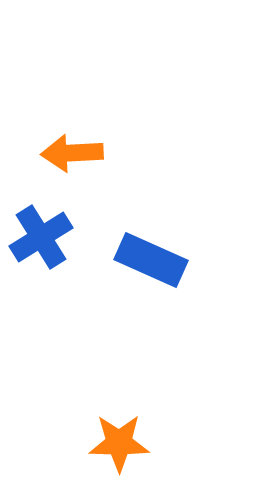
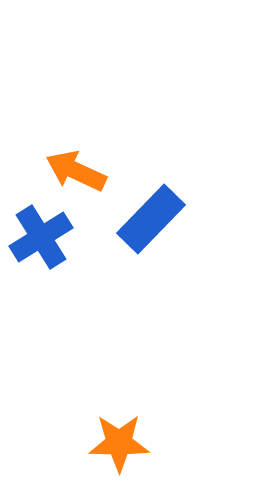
orange arrow: moved 4 px right, 18 px down; rotated 28 degrees clockwise
blue rectangle: moved 41 px up; rotated 70 degrees counterclockwise
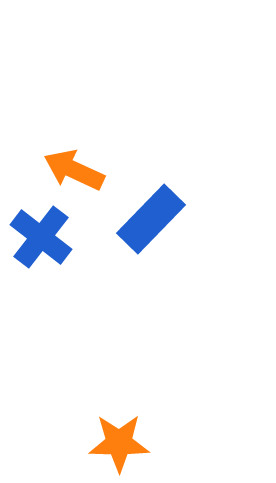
orange arrow: moved 2 px left, 1 px up
blue cross: rotated 20 degrees counterclockwise
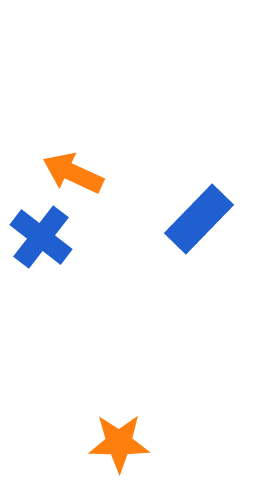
orange arrow: moved 1 px left, 3 px down
blue rectangle: moved 48 px right
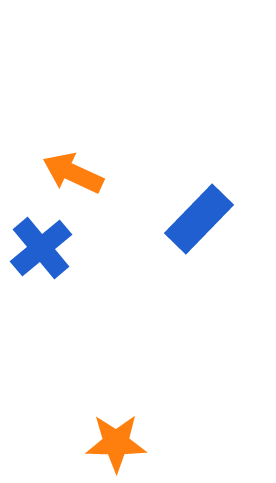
blue cross: moved 11 px down; rotated 12 degrees clockwise
orange star: moved 3 px left
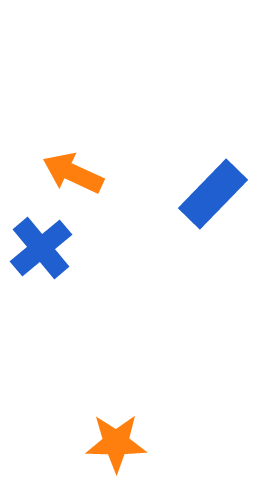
blue rectangle: moved 14 px right, 25 px up
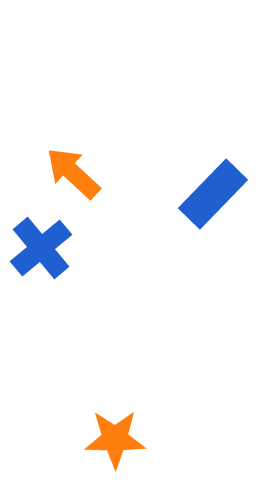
orange arrow: rotated 18 degrees clockwise
orange star: moved 1 px left, 4 px up
